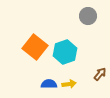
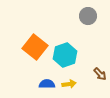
cyan hexagon: moved 3 px down
brown arrow: rotated 96 degrees clockwise
blue semicircle: moved 2 px left
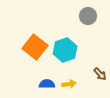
cyan hexagon: moved 5 px up
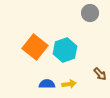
gray circle: moved 2 px right, 3 px up
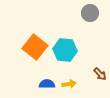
cyan hexagon: rotated 25 degrees clockwise
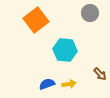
orange square: moved 1 px right, 27 px up; rotated 15 degrees clockwise
blue semicircle: rotated 21 degrees counterclockwise
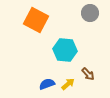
orange square: rotated 25 degrees counterclockwise
brown arrow: moved 12 px left
yellow arrow: moved 1 px left; rotated 32 degrees counterclockwise
